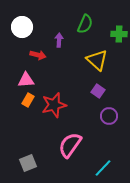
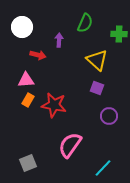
green semicircle: moved 1 px up
purple square: moved 1 px left, 3 px up; rotated 16 degrees counterclockwise
red star: rotated 25 degrees clockwise
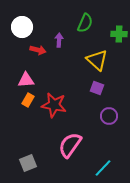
red arrow: moved 5 px up
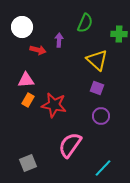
purple circle: moved 8 px left
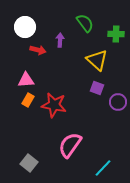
green semicircle: rotated 60 degrees counterclockwise
white circle: moved 3 px right
green cross: moved 3 px left
purple arrow: moved 1 px right
purple circle: moved 17 px right, 14 px up
gray square: moved 1 px right; rotated 30 degrees counterclockwise
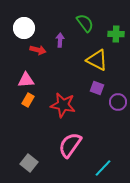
white circle: moved 1 px left, 1 px down
yellow triangle: rotated 15 degrees counterclockwise
red star: moved 9 px right
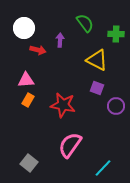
purple circle: moved 2 px left, 4 px down
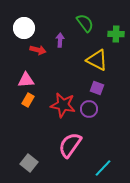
purple circle: moved 27 px left, 3 px down
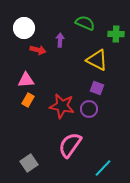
green semicircle: rotated 30 degrees counterclockwise
red star: moved 1 px left, 1 px down
gray square: rotated 18 degrees clockwise
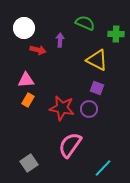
red star: moved 2 px down
